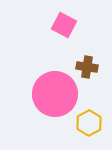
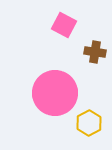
brown cross: moved 8 px right, 15 px up
pink circle: moved 1 px up
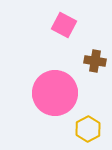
brown cross: moved 9 px down
yellow hexagon: moved 1 px left, 6 px down
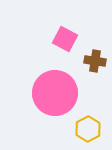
pink square: moved 1 px right, 14 px down
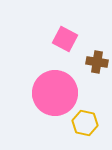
brown cross: moved 2 px right, 1 px down
yellow hexagon: moved 3 px left, 6 px up; rotated 20 degrees counterclockwise
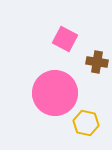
yellow hexagon: moved 1 px right
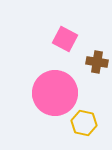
yellow hexagon: moved 2 px left
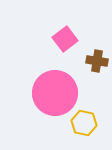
pink square: rotated 25 degrees clockwise
brown cross: moved 1 px up
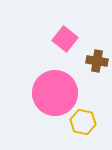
pink square: rotated 15 degrees counterclockwise
yellow hexagon: moved 1 px left, 1 px up
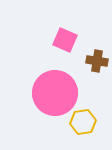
pink square: moved 1 px down; rotated 15 degrees counterclockwise
yellow hexagon: rotated 20 degrees counterclockwise
